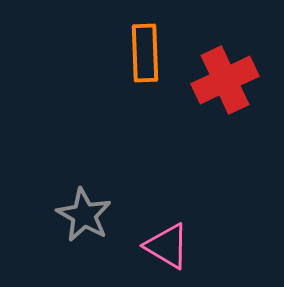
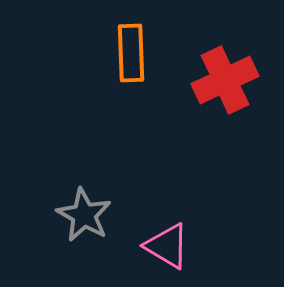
orange rectangle: moved 14 px left
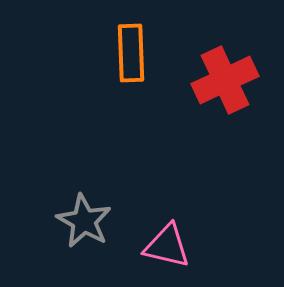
gray star: moved 6 px down
pink triangle: rotated 18 degrees counterclockwise
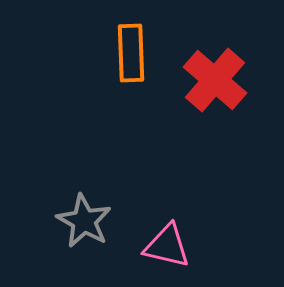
red cross: moved 10 px left; rotated 24 degrees counterclockwise
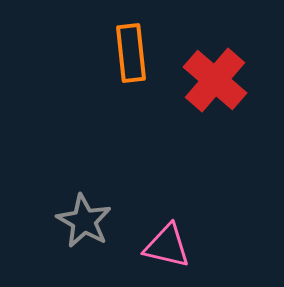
orange rectangle: rotated 4 degrees counterclockwise
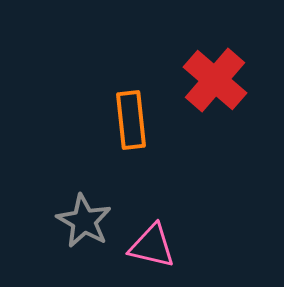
orange rectangle: moved 67 px down
pink triangle: moved 15 px left
